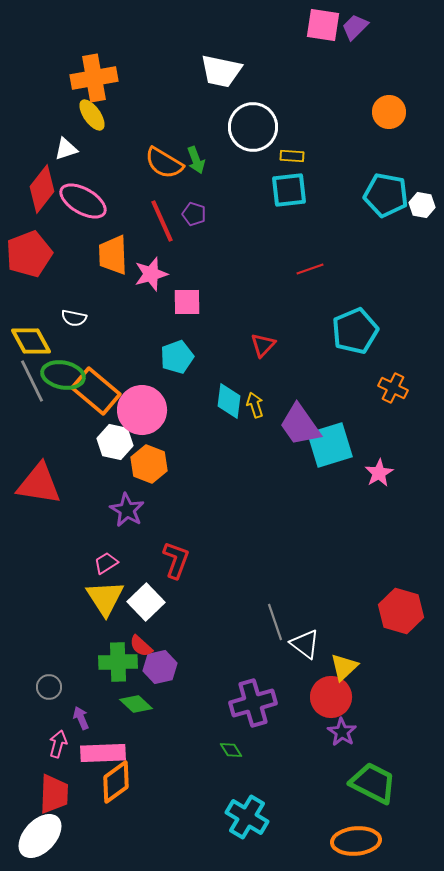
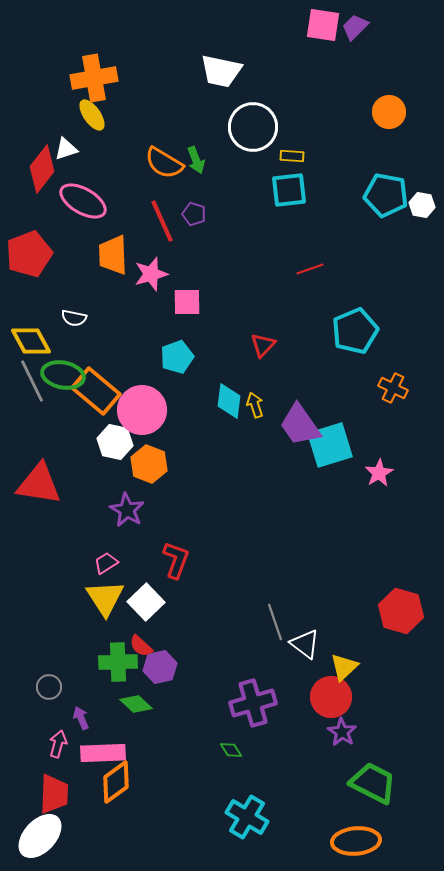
red diamond at (42, 189): moved 20 px up
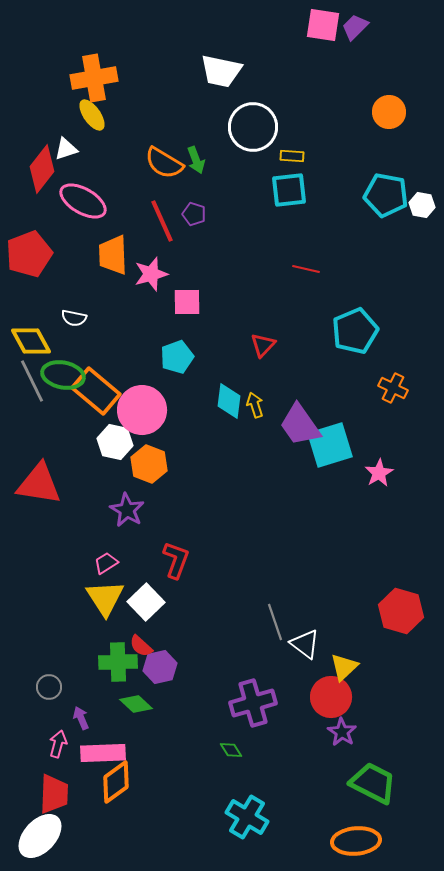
red line at (310, 269): moved 4 px left; rotated 32 degrees clockwise
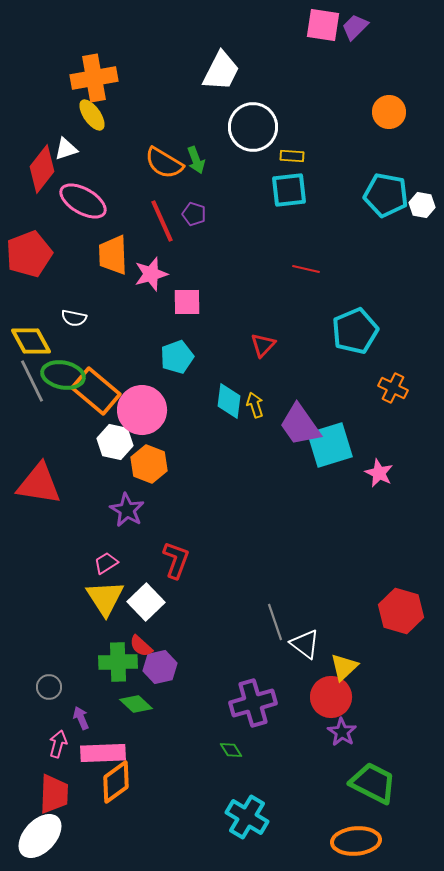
white trapezoid at (221, 71): rotated 75 degrees counterclockwise
pink star at (379, 473): rotated 16 degrees counterclockwise
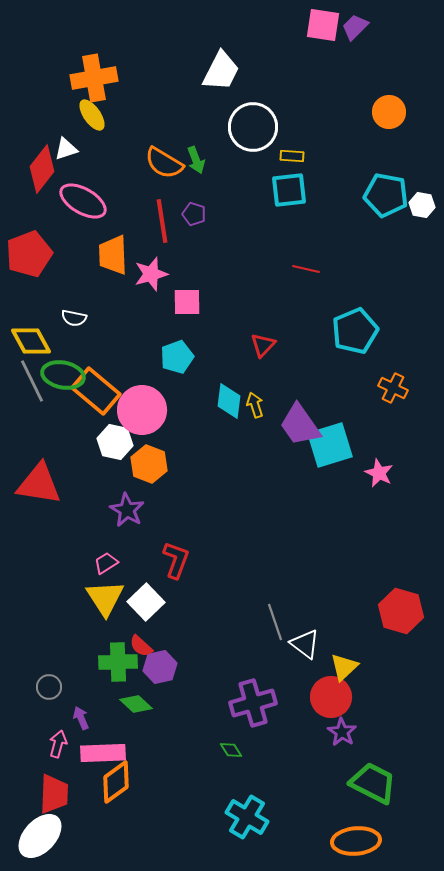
red line at (162, 221): rotated 15 degrees clockwise
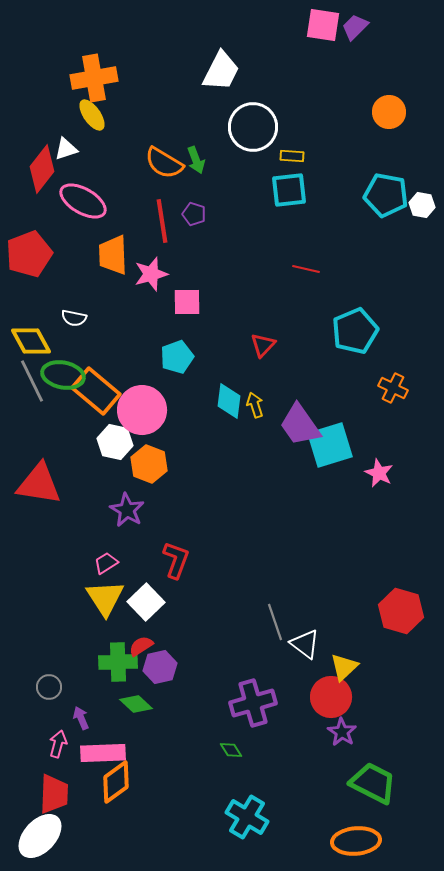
red semicircle at (141, 646): rotated 105 degrees clockwise
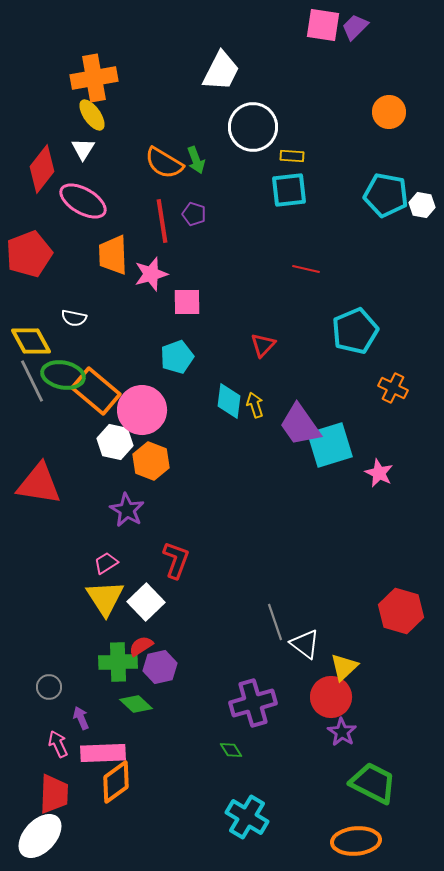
white triangle at (66, 149): moved 17 px right; rotated 40 degrees counterclockwise
orange hexagon at (149, 464): moved 2 px right, 3 px up
pink arrow at (58, 744): rotated 40 degrees counterclockwise
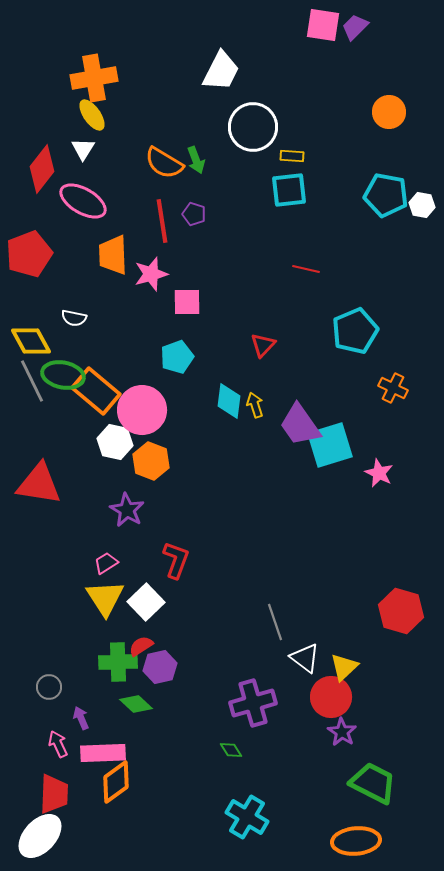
white triangle at (305, 644): moved 14 px down
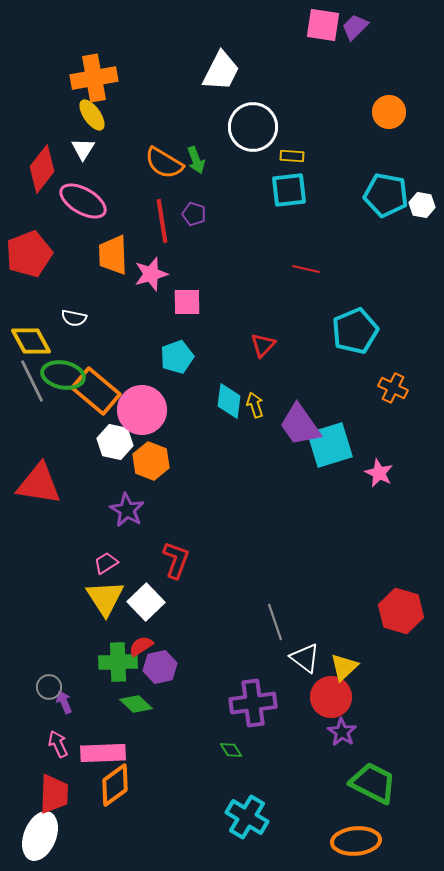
purple cross at (253, 703): rotated 9 degrees clockwise
purple arrow at (81, 718): moved 17 px left, 16 px up
orange diamond at (116, 782): moved 1 px left, 3 px down
white ellipse at (40, 836): rotated 21 degrees counterclockwise
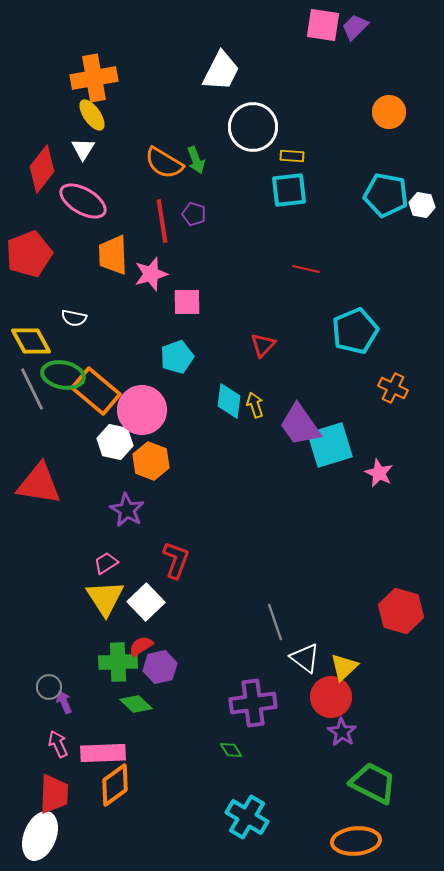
gray line at (32, 381): moved 8 px down
